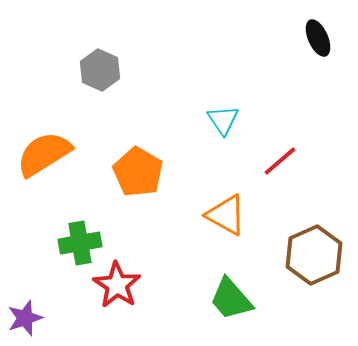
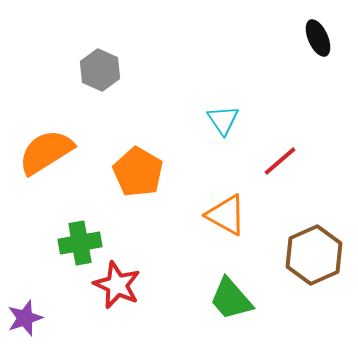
orange semicircle: moved 2 px right, 2 px up
red star: rotated 9 degrees counterclockwise
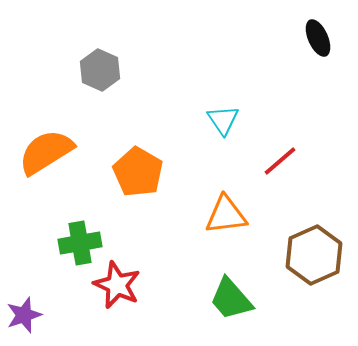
orange triangle: rotated 36 degrees counterclockwise
purple star: moved 1 px left, 3 px up
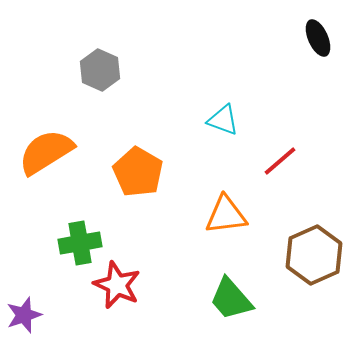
cyan triangle: rotated 36 degrees counterclockwise
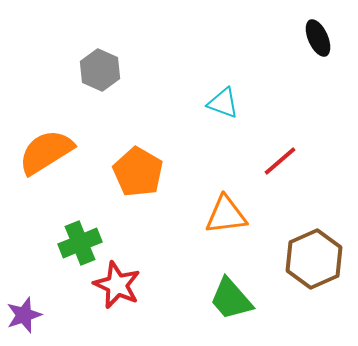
cyan triangle: moved 17 px up
green cross: rotated 12 degrees counterclockwise
brown hexagon: moved 4 px down
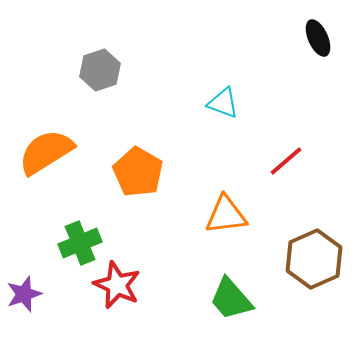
gray hexagon: rotated 18 degrees clockwise
red line: moved 6 px right
purple star: moved 21 px up
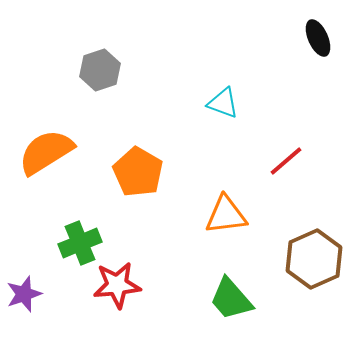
red star: rotated 30 degrees counterclockwise
